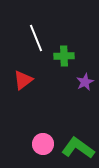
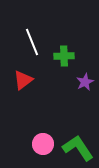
white line: moved 4 px left, 4 px down
green L-shape: rotated 20 degrees clockwise
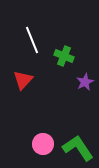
white line: moved 2 px up
green cross: rotated 24 degrees clockwise
red triangle: rotated 10 degrees counterclockwise
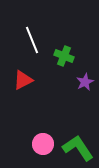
red triangle: rotated 20 degrees clockwise
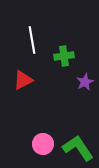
white line: rotated 12 degrees clockwise
green cross: rotated 30 degrees counterclockwise
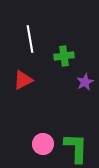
white line: moved 2 px left, 1 px up
green L-shape: moved 2 px left; rotated 36 degrees clockwise
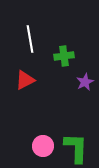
red triangle: moved 2 px right
pink circle: moved 2 px down
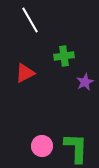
white line: moved 19 px up; rotated 20 degrees counterclockwise
red triangle: moved 7 px up
pink circle: moved 1 px left
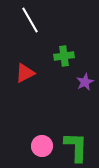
green L-shape: moved 1 px up
